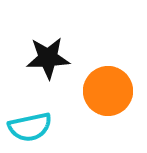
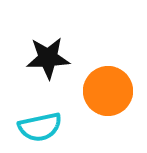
cyan semicircle: moved 10 px right
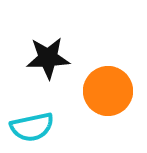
cyan semicircle: moved 8 px left
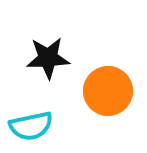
cyan semicircle: moved 1 px left, 1 px up
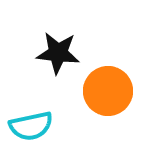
black star: moved 10 px right, 5 px up; rotated 9 degrees clockwise
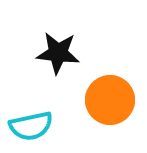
orange circle: moved 2 px right, 9 px down
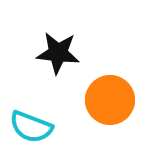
cyan semicircle: moved 1 px down; rotated 33 degrees clockwise
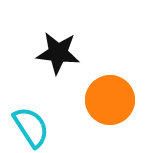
cyan semicircle: rotated 144 degrees counterclockwise
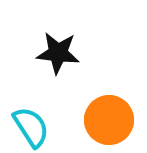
orange circle: moved 1 px left, 20 px down
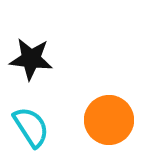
black star: moved 27 px left, 6 px down
